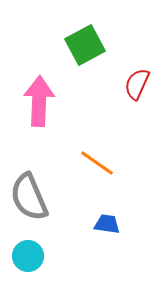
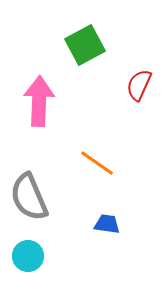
red semicircle: moved 2 px right, 1 px down
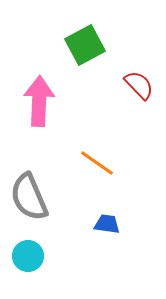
red semicircle: rotated 112 degrees clockwise
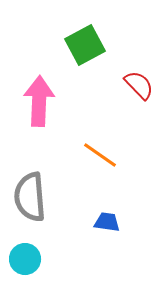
orange line: moved 3 px right, 8 px up
gray semicircle: moved 1 px right; rotated 18 degrees clockwise
blue trapezoid: moved 2 px up
cyan circle: moved 3 px left, 3 px down
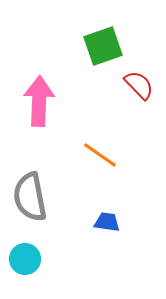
green square: moved 18 px right, 1 px down; rotated 9 degrees clockwise
gray semicircle: rotated 6 degrees counterclockwise
